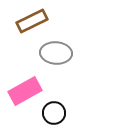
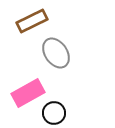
gray ellipse: rotated 52 degrees clockwise
pink rectangle: moved 3 px right, 2 px down
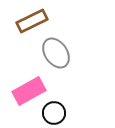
pink rectangle: moved 1 px right, 2 px up
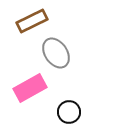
pink rectangle: moved 1 px right, 3 px up
black circle: moved 15 px right, 1 px up
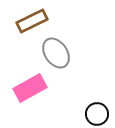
black circle: moved 28 px right, 2 px down
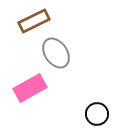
brown rectangle: moved 2 px right
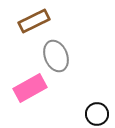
gray ellipse: moved 3 px down; rotated 12 degrees clockwise
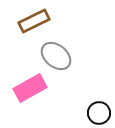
gray ellipse: rotated 28 degrees counterclockwise
black circle: moved 2 px right, 1 px up
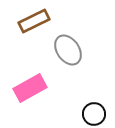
gray ellipse: moved 12 px right, 6 px up; rotated 16 degrees clockwise
black circle: moved 5 px left, 1 px down
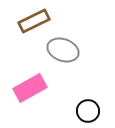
gray ellipse: moved 5 px left; rotated 36 degrees counterclockwise
black circle: moved 6 px left, 3 px up
